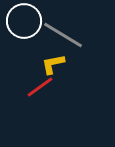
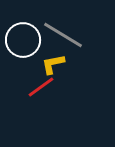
white circle: moved 1 px left, 19 px down
red line: moved 1 px right
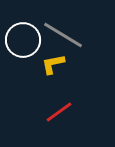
red line: moved 18 px right, 25 px down
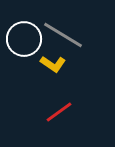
white circle: moved 1 px right, 1 px up
yellow L-shape: rotated 135 degrees counterclockwise
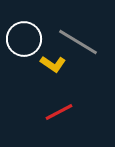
gray line: moved 15 px right, 7 px down
red line: rotated 8 degrees clockwise
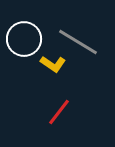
red line: rotated 24 degrees counterclockwise
